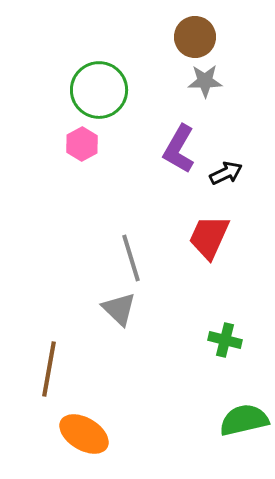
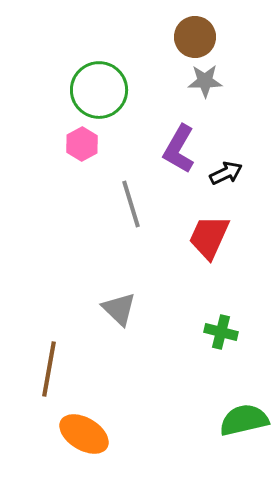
gray line: moved 54 px up
green cross: moved 4 px left, 8 px up
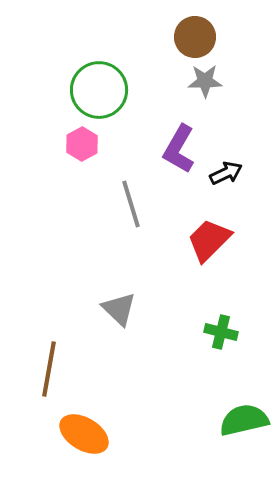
red trapezoid: moved 3 px down; rotated 21 degrees clockwise
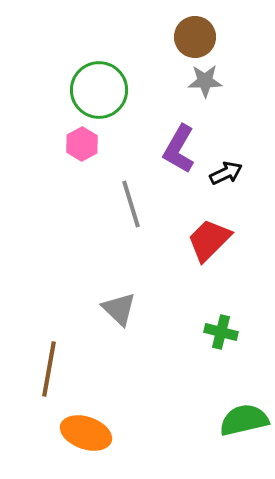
orange ellipse: moved 2 px right, 1 px up; rotated 12 degrees counterclockwise
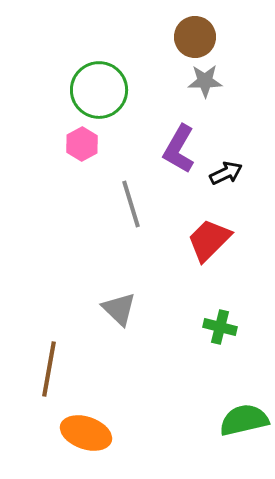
green cross: moved 1 px left, 5 px up
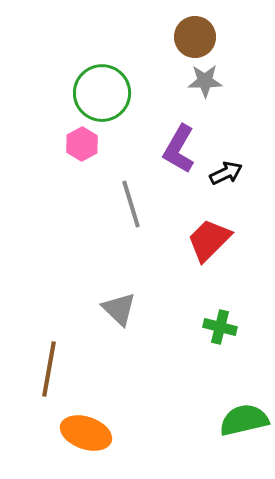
green circle: moved 3 px right, 3 px down
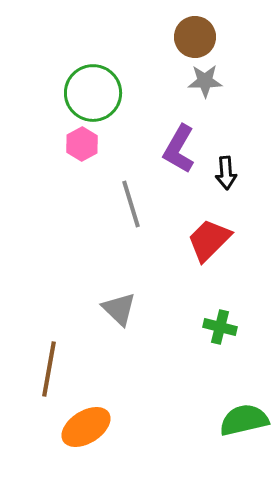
green circle: moved 9 px left
black arrow: rotated 112 degrees clockwise
orange ellipse: moved 6 px up; rotated 51 degrees counterclockwise
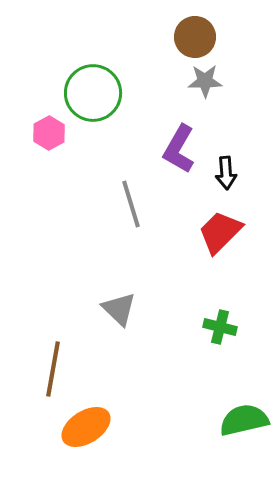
pink hexagon: moved 33 px left, 11 px up
red trapezoid: moved 11 px right, 8 px up
brown line: moved 4 px right
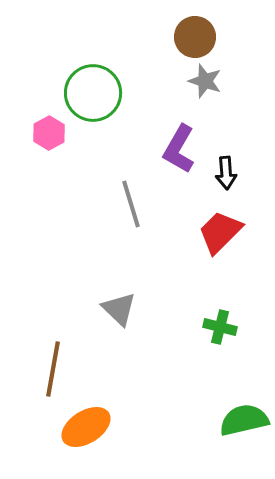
gray star: rotated 20 degrees clockwise
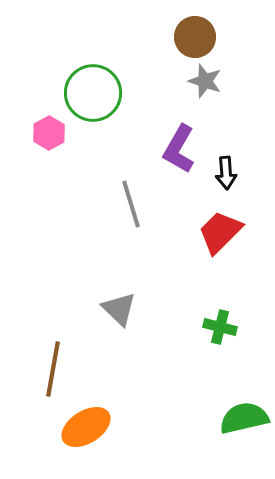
green semicircle: moved 2 px up
